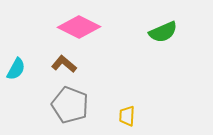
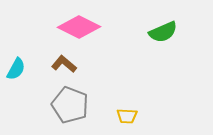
yellow trapezoid: rotated 90 degrees counterclockwise
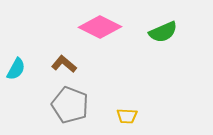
pink diamond: moved 21 px right
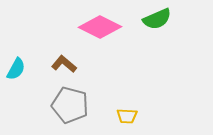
green semicircle: moved 6 px left, 13 px up
gray pentagon: rotated 6 degrees counterclockwise
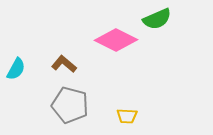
pink diamond: moved 16 px right, 13 px down
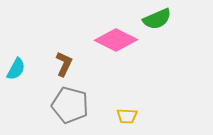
brown L-shape: rotated 75 degrees clockwise
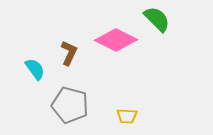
green semicircle: rotated 112 degrees counterclockwise
brown L-shape: moved 5 px right, 11 px up
cyan semicircle: moved 19 px right; rotated 65 degrees counterclockwise
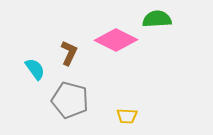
green semicircle: rotated 48 degrees counterclockwise
gray pentagon: moved 5 px up
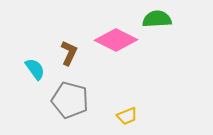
yellow trapezoid: rotated 25 degrees counterclockwise
